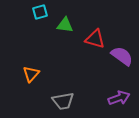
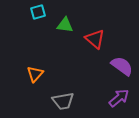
cyan square: moved 2 px left
red triangle: rotated 25 degrees clockwise
purple semicircle: moved 10 px down
orange triangle: moved 4 px right
purple arrow: rotated 20 degrees counterclockwise
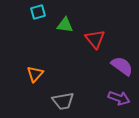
red triangle: rotated 10 degrees clockwise
purple arrow: rotated 60 degrees clockwise
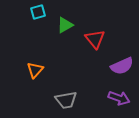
green triangle: rotated 36 degrees counterclockwise
purple semicircle: rotated 120 degrees clockwise
orange triangle: moved 4 px up
gray trapezoid: moved 3 px right, 1 px up
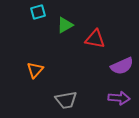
red triangle: rotated 40 degrees counterclockwise
purple arrow: rotated 15 degrees counterclockwise
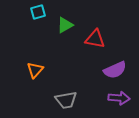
purple semicircle: moved 7 px left, 4 px down
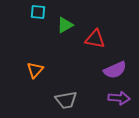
cyan square: rotated 21 degrees clockwise
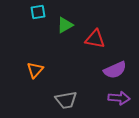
cyan square: rotated 14 degrees counterclockwise
